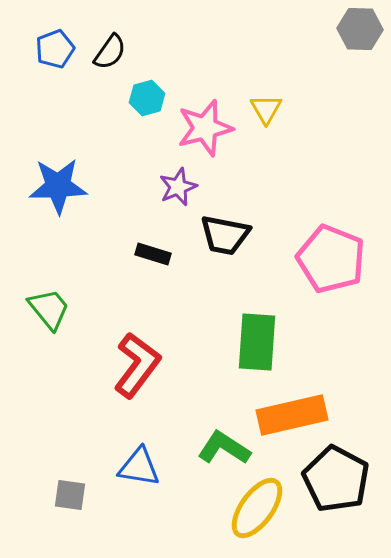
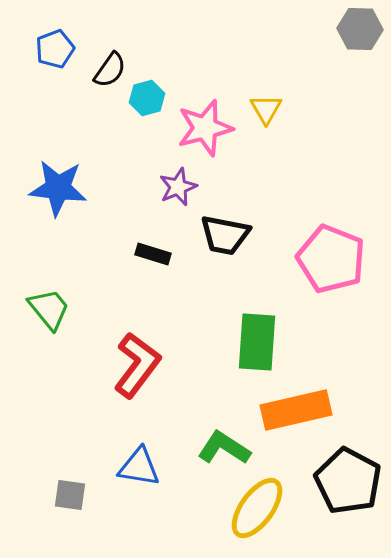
black semicircle: moved 18 px down
blue star: moved 2 px down; rotated 8 degrees clockwise
orange rectangle: moved 4 px right, 5 px up
black pentagon: moved 12 px right, 2 px down
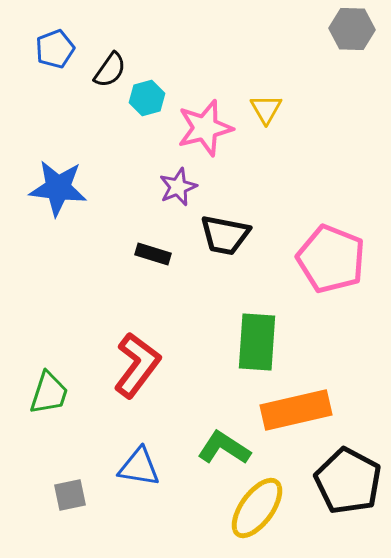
gray hexagon: moved 8 px left
green trapezoid: moved 84 px down; rotated 57 degrees clockwise
gray square: rotated 20 degrees counterclockwise
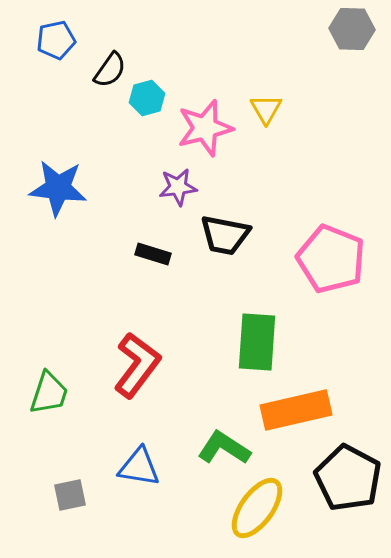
blue pentagon: moved 1 px right, 9 px up; rotated 9 degrees clockwise
purple star: rotated 15 degrees clockwise
black pentagon: moved 3 px up
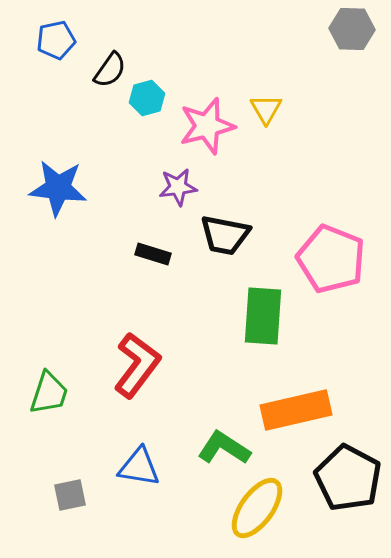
pink star: moved 2 px right, 2 px up
green rectangle: moved 6 px right, 26 px up
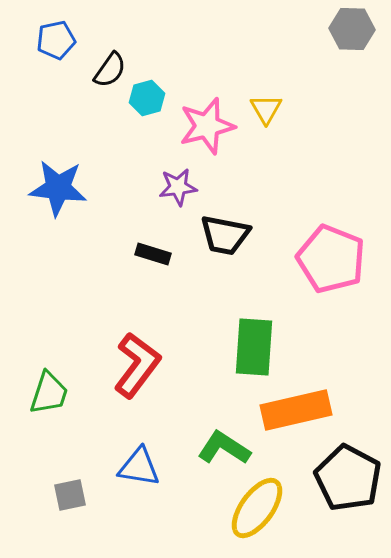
green rectangle: moved 9 px left, 31 px down
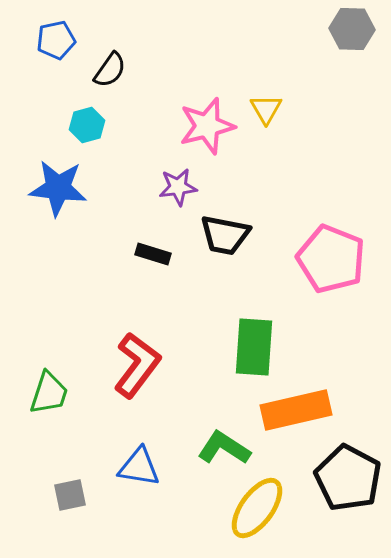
cyan hexagon: moved 60 px left, 27 px down
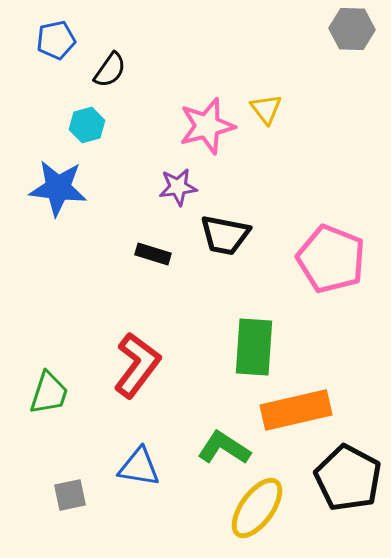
yellow triangle: rotated 8 degrees counterclockwise
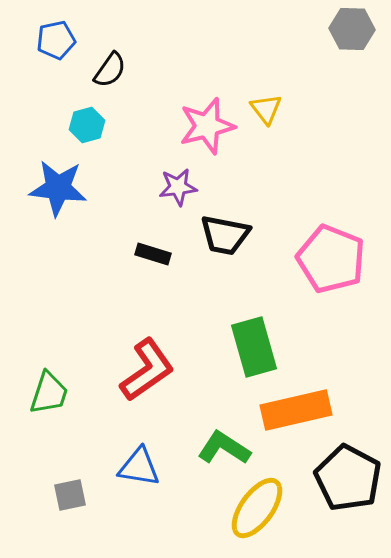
green rectangle: rotated 20 degrees counterclockwise
red L-shape: moved 10 px right, 5 px down; rotated 18 degrees clockwise
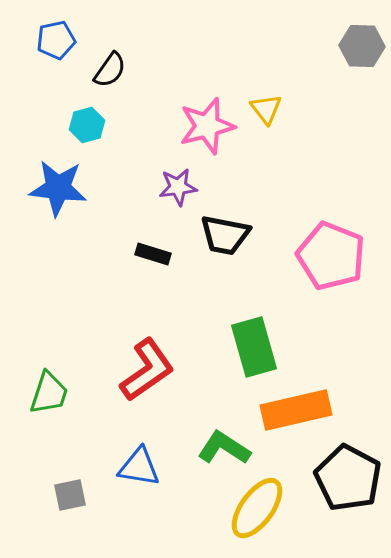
gray hexagon: moved 10 px right, 17 px down
pink pentagon: moved 3 px up
